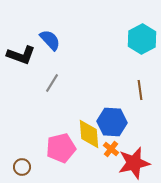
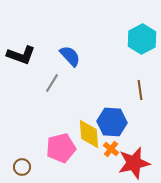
blue semicircle: moved 20 px right, 16 px down
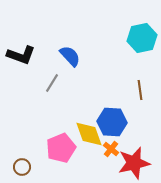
cyan hexagon: moved 1 px up; rotated 16 degrees clockwise
yellow diamond: rotated 16 degrees counterclockwise
pink pentagon: rotated 8 degrees counterclockwise
